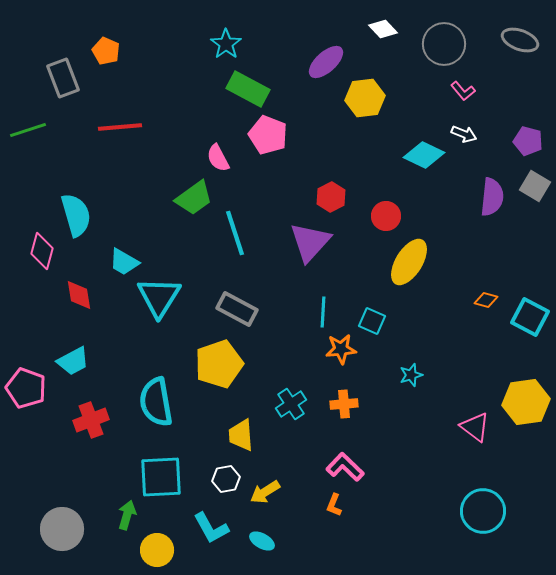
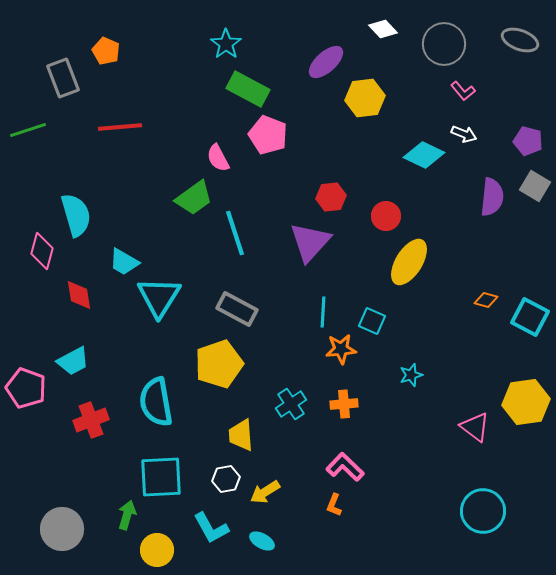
red hexagon at (331, 197): rotated 20 degrees clockwise
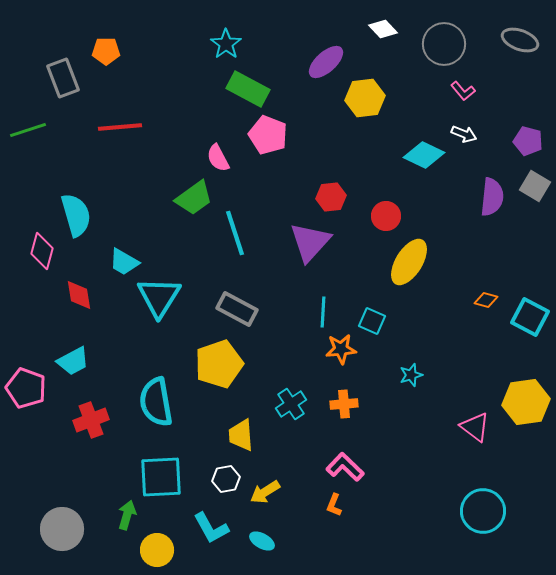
orange pentagon at (106, 51): rotated 24 degrees counterclockwise
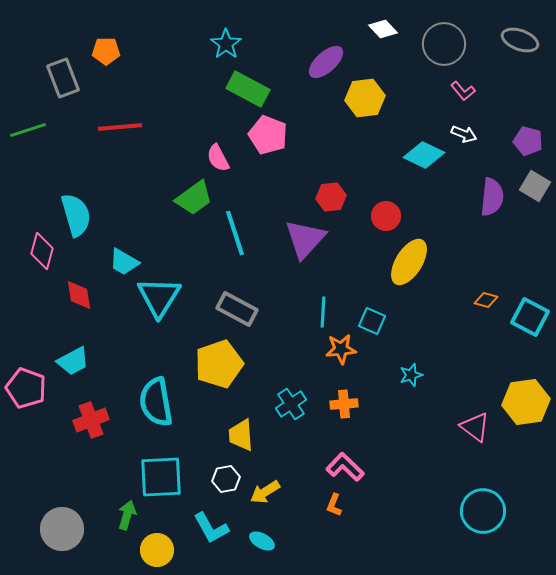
purple triangle at (310, 242): moved 5 px left, 3 px up
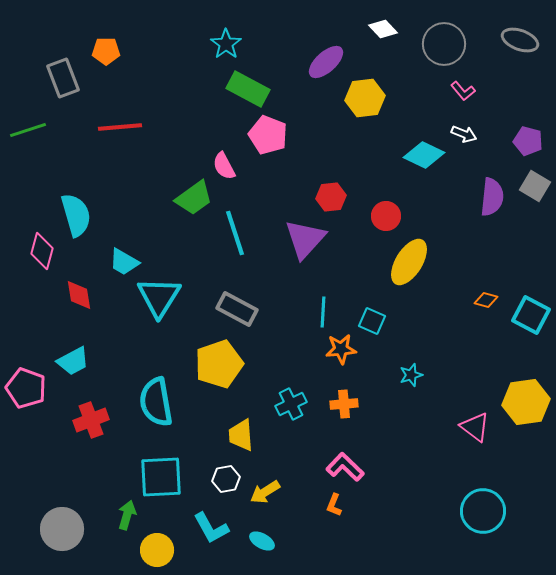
pink semicircle at (218, 158): moved 6 px right, 8 px down
cyan square at (530, 317): moved 1 px right, 2 px up
cyan cross at (291, 404): rotated 8 degrees clockwise
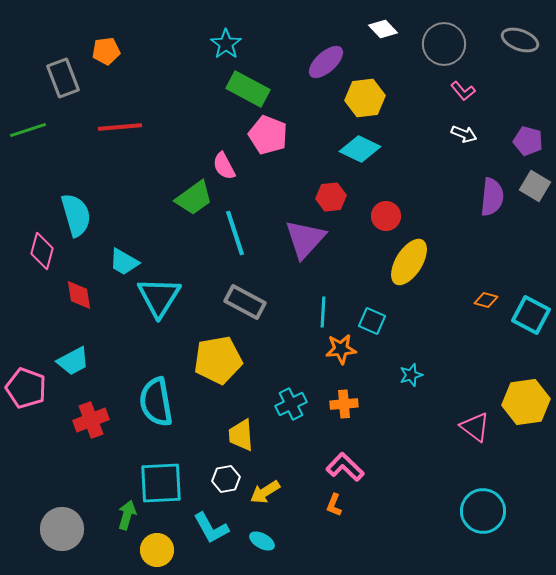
orange pentagon at (106, 51): rotated 8 degrees counterclockwise
cyan diamond at (424, 155): moved 64 px left, 6 px up
gray rectangle at (237, 309): moved 8 px right, 7 px up
yellow pentagon at (219, 364): moved 1 px left, 4 px up; rotated 9 degrees clockwise
cyan square at (161, 477): moved 6 px down
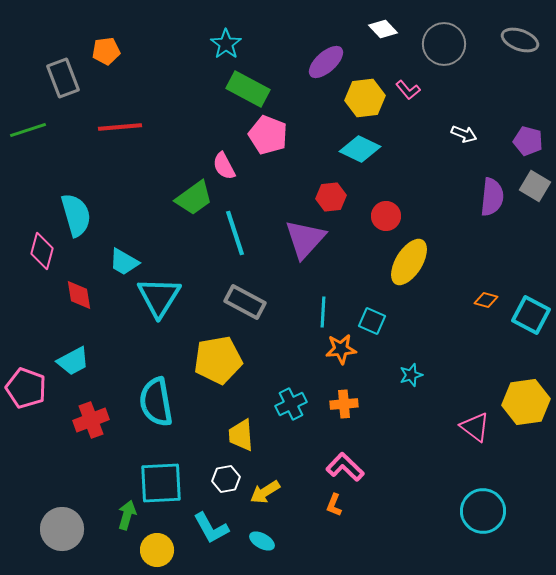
pink L-shape at (463, 91): moved 55 px left, 1 px up
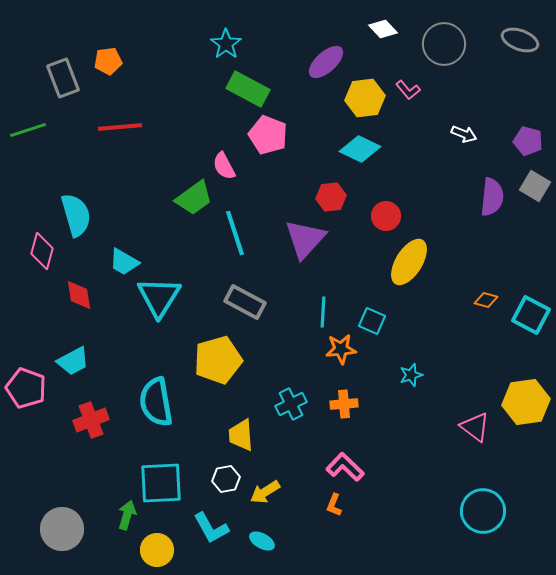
orange pentagon at (106, 51): moved 2 px right, 10 px down
yellow pentagon at (218, 360): rotated 6 degrees counterclockwise
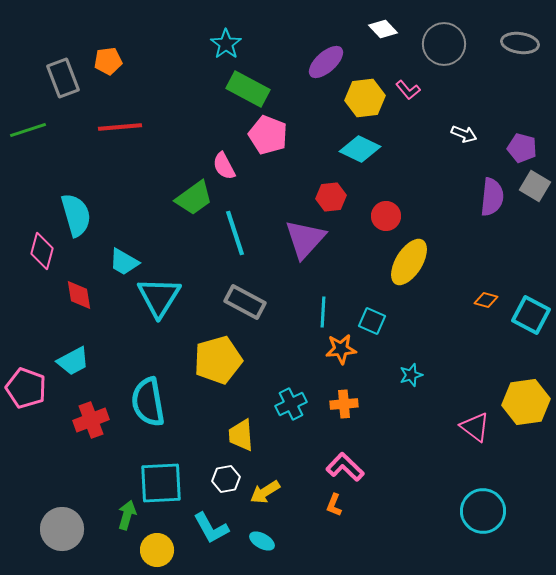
gray ellipse at (520, 40): moved 3 px down; rotated 12 degrees counterclockwise
purple pentagon at (528, 141): moved 6 px left, 7 px down
cyan semicircle at (156, 402): moved 8 px left
